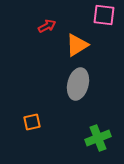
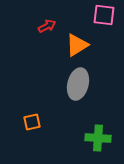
green cross: rotated 25 degrees clockwise
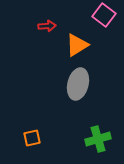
pink square: rotated 30 degrees clockwise
red arrow: rotated 24 degrees clockwise
orange square: moved 16 px down
green cross: moved 1 px down; rotated 20 degrees counterclockwise
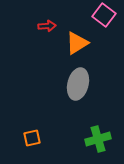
orange triangle: moved 2 px up
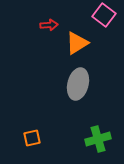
red arrow: moved 2 px right, 1 px up
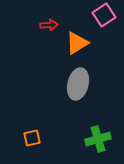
pink square: rotated 20 degrees clockwise
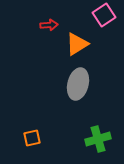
orange triangle: moved 1 px down
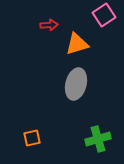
orange triangle: rotated 15 degrees clockwise
gray ellipse: moved 2 px left
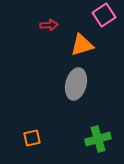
orange triangle: moved 5 px right, 1 px down
